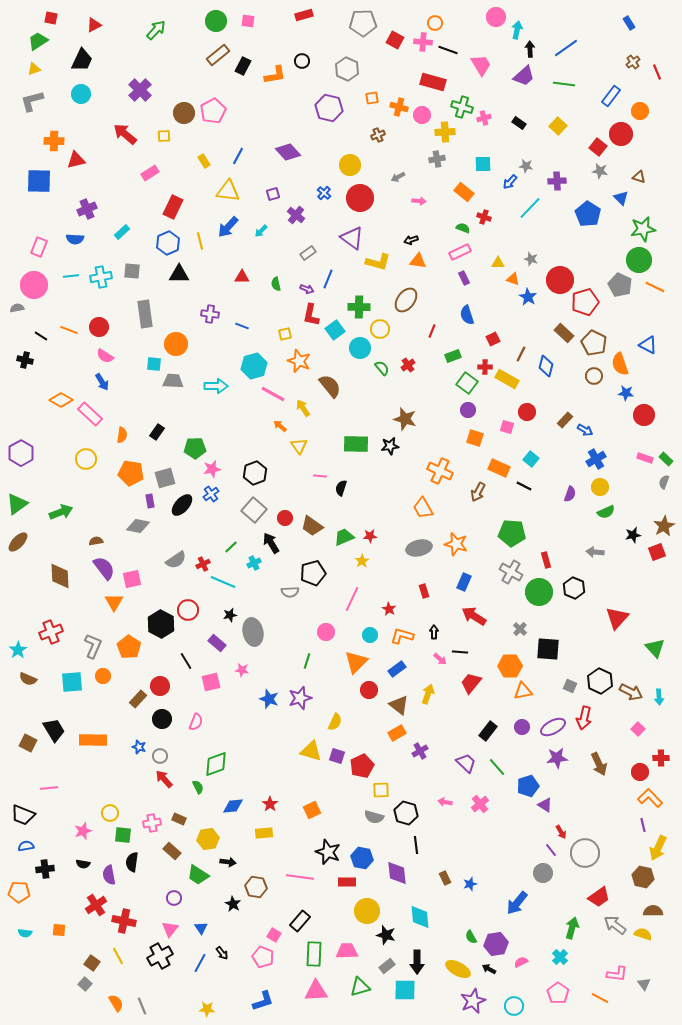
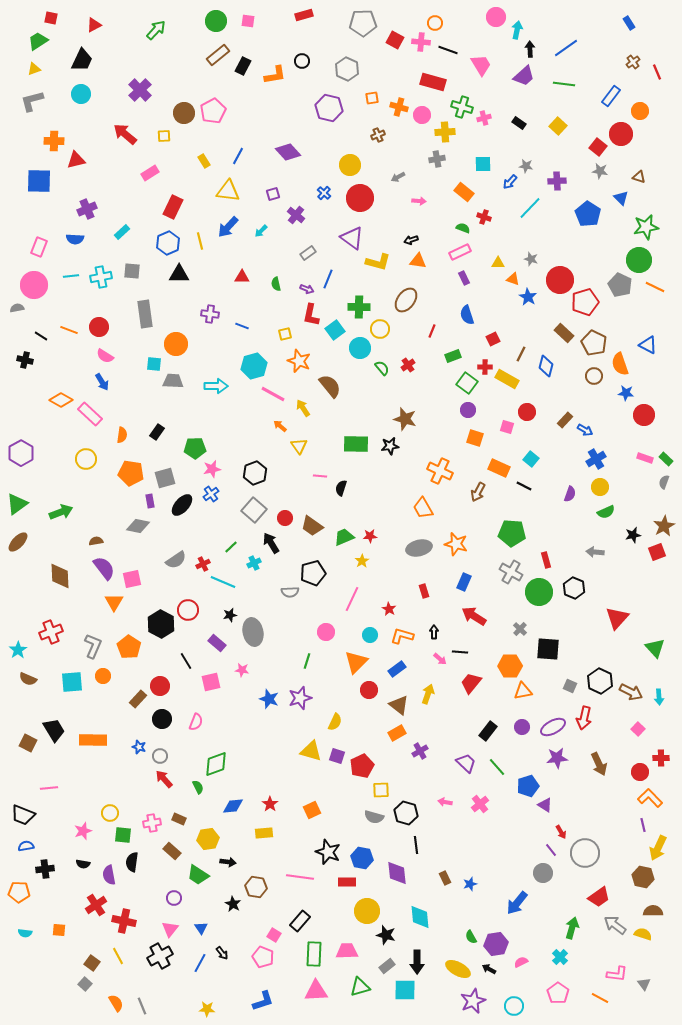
pink cross at (423, 42): moved 2 px left
green star at (643, 229): moved 3 px right, 2 px up
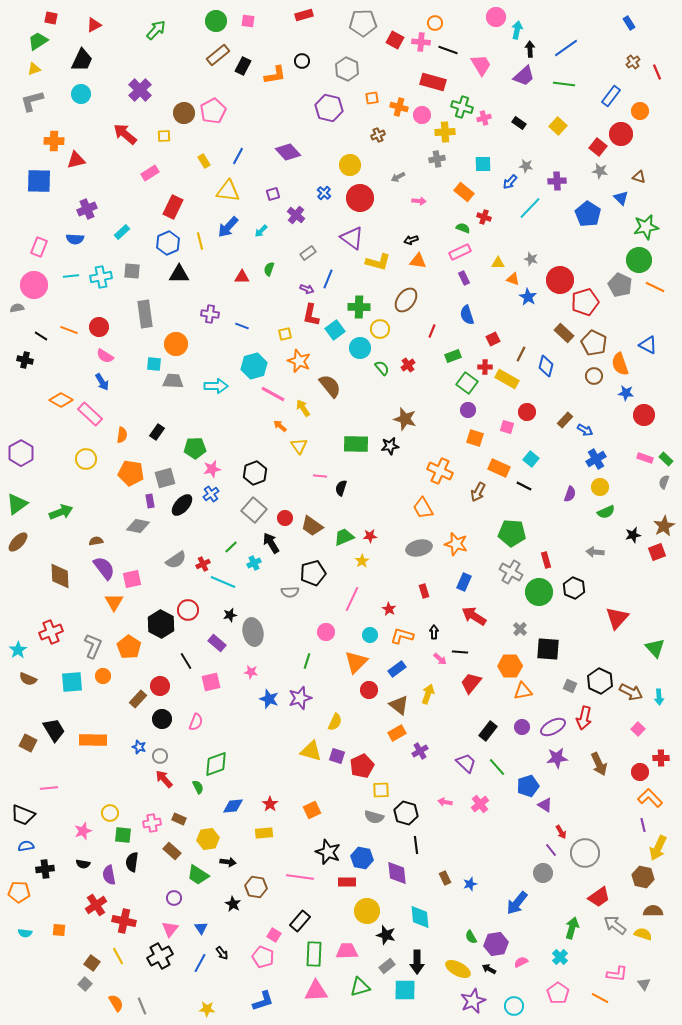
green semicircle at (276, 284): moved 7 px left, 15 px up; rotated 32 degrees clockwise
pink star at (242, 670): moved 9 px right, 2 px down
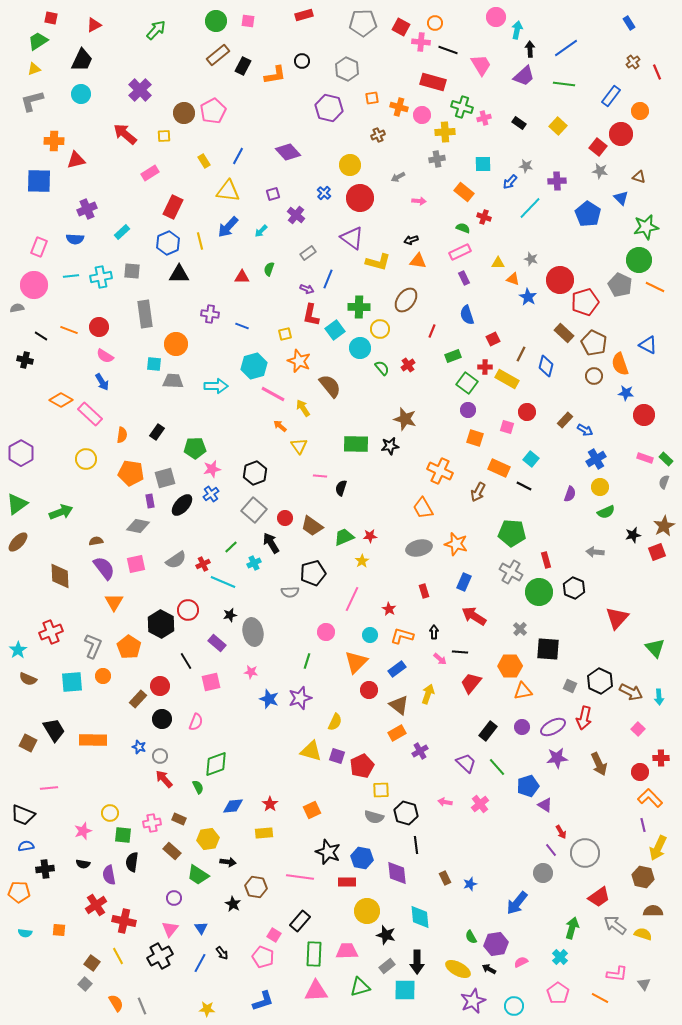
red square at (395, 40): moved 6 px right, 13 px up
pink square at (132, 579): moved 4 px right, 15 px up
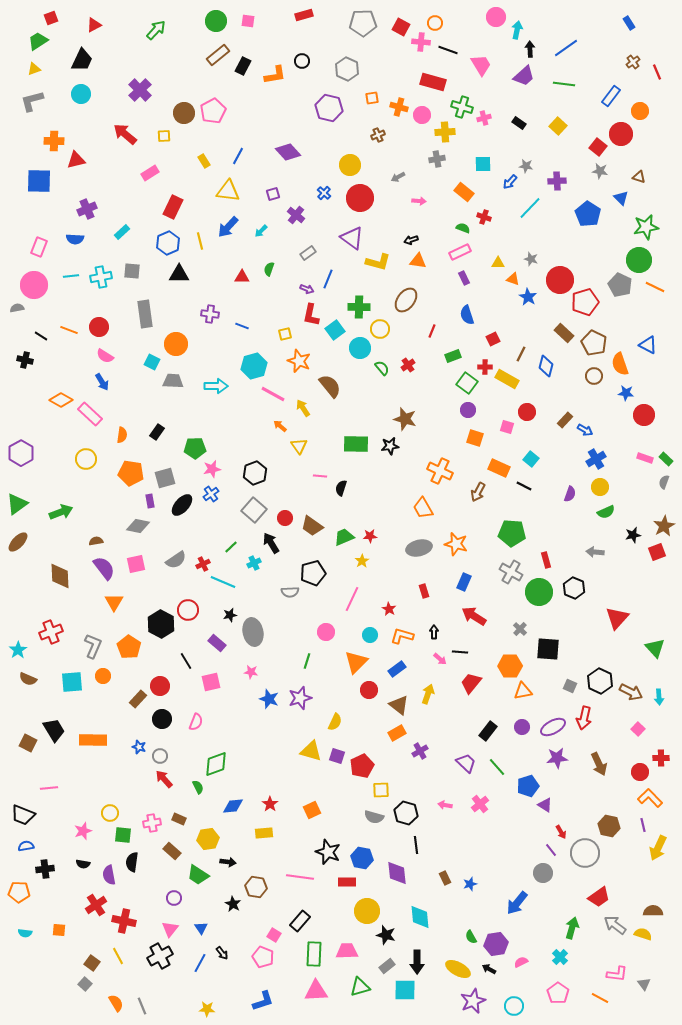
red square at (51, 18): rotated 32 degrees counterclockwise
cyan square at (154, 364): moved 2 px left, 2 px up; rotated 21 degrees clockwise
pink arrow at (445, 802): moved 3 px down
brown hexagon at (643, 877): moved 34 px left, 51 px up
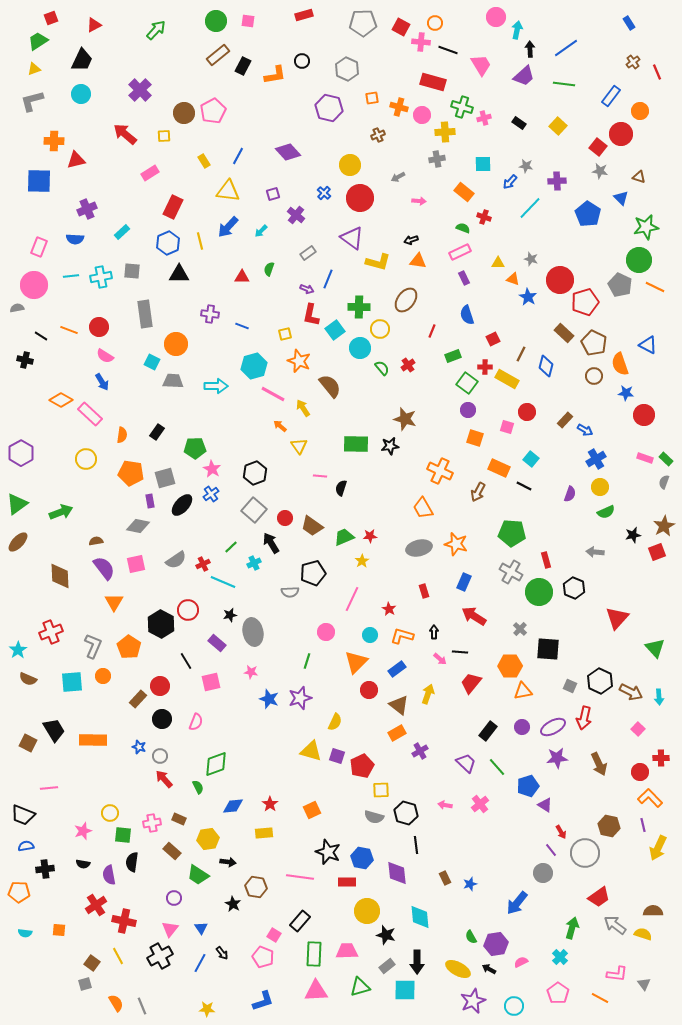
pink star at (212, 469): rotated 30 degrees counterclockwise
gray square at (85, 984): rotated 32 degrees clockwise
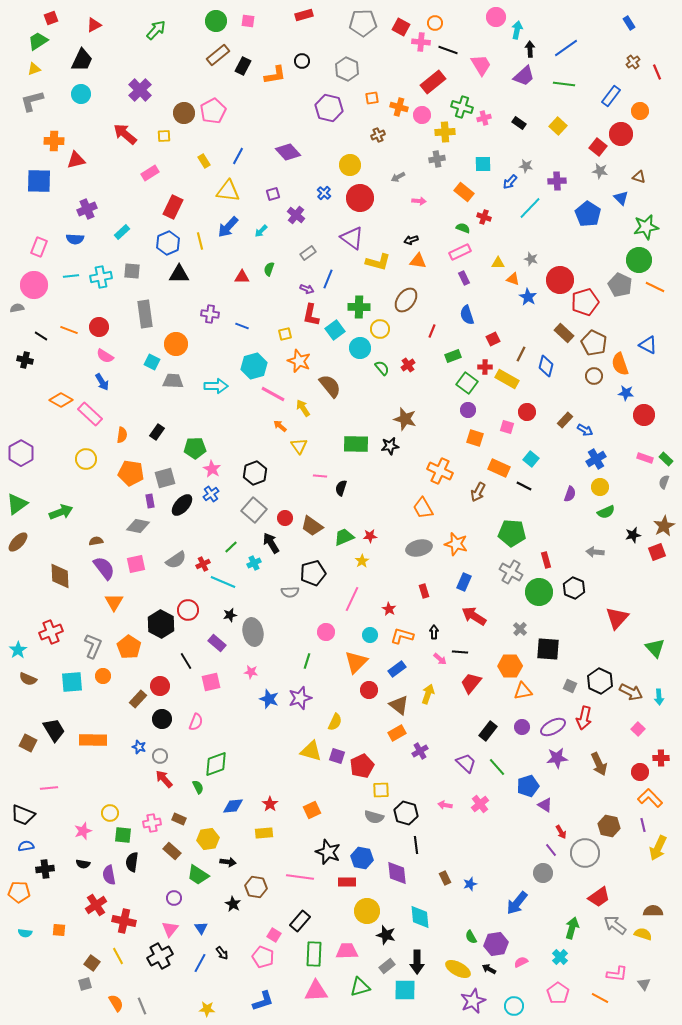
red rectangle at (433, 82): rotated 55 degrees counterclockwise
